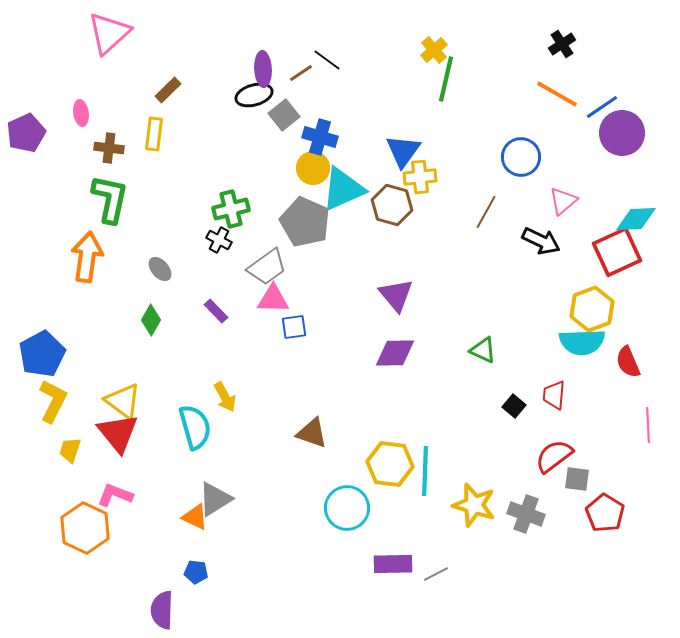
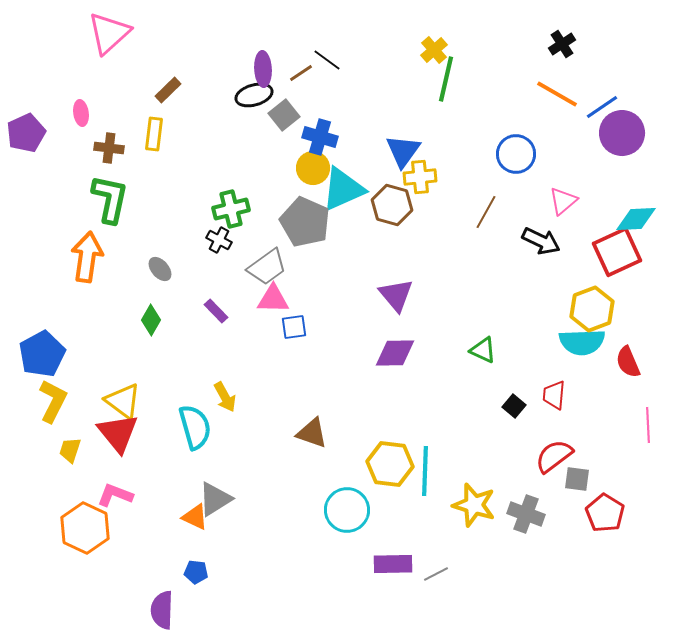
blue circle at (521, 157): moved 5 px left, 3 px up
cyan circle at (347, 508): moved 2 px down
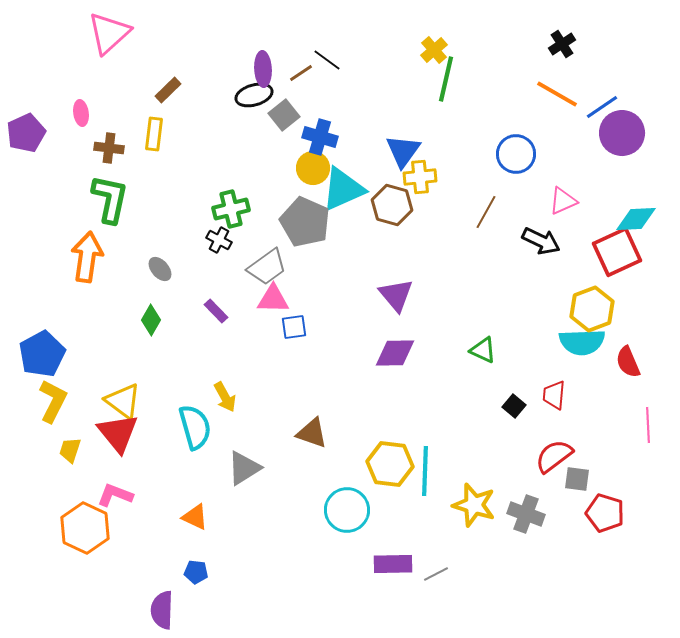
pink triangle at (563, 201): rotated 16 degrees clockwise
gray triangle at (215, 499): moved 29 px right, 31 px up
red pentagon at (605, 513): rotated 15 degrees counterclockwise
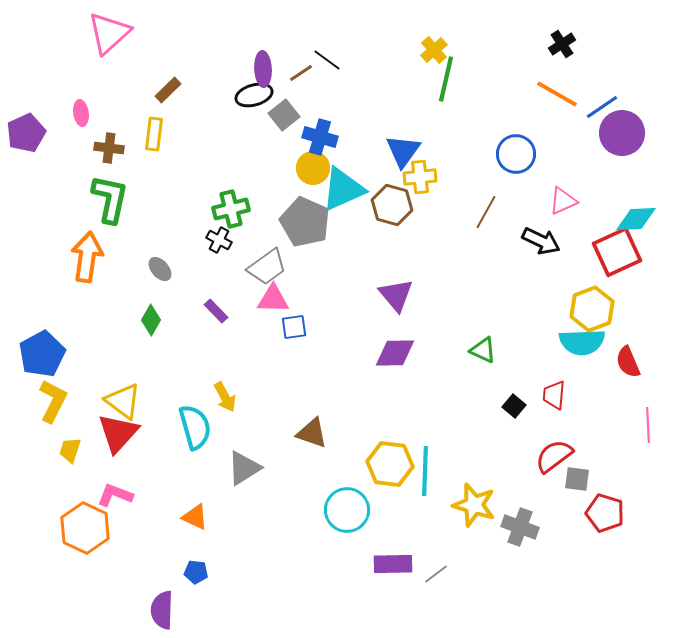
red triangle at (118, 433): rotated 21 degrees clockwise
gray cross at (526, 514): moved 6 px left, 13 px down
gray line at (436, 574): rotated 10 degrees counterclockwise
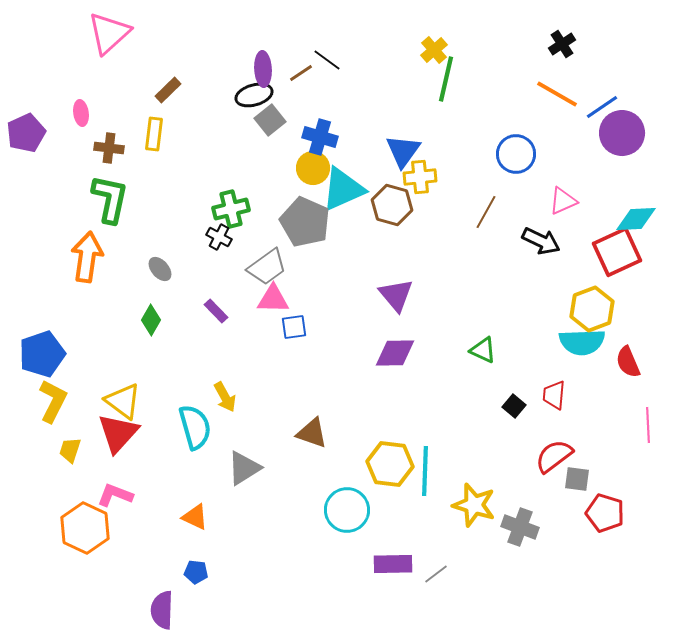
gray square at (284, 115): moved 14 px left, 5 px down
black cross at (219, 240): moved 3 px up
blue pentagon at (42, 354): rotated 9 degrees clockwise
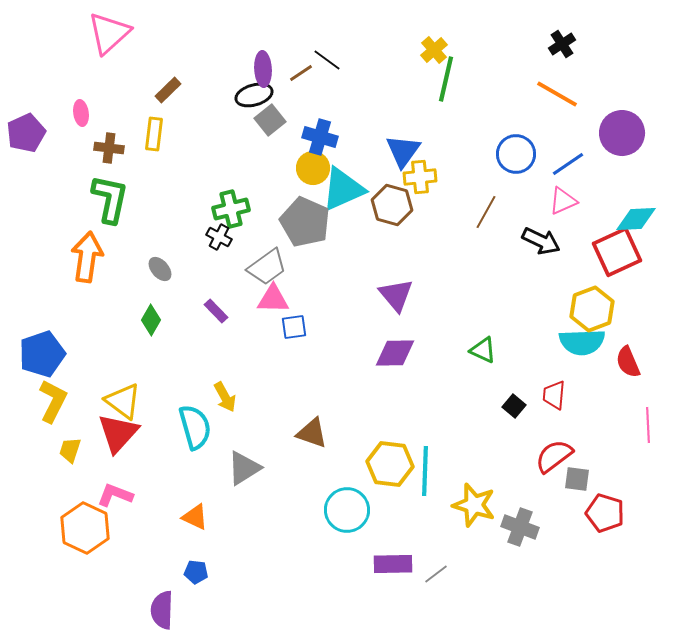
blue line at (602, 107): moved 34 px left, 57 px down
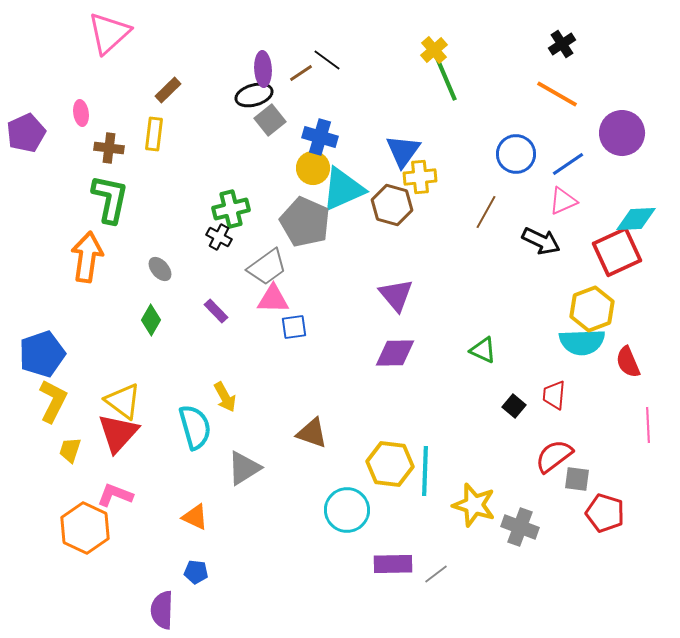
green line at (446, 79): rotated 36 degrees counterclockwise
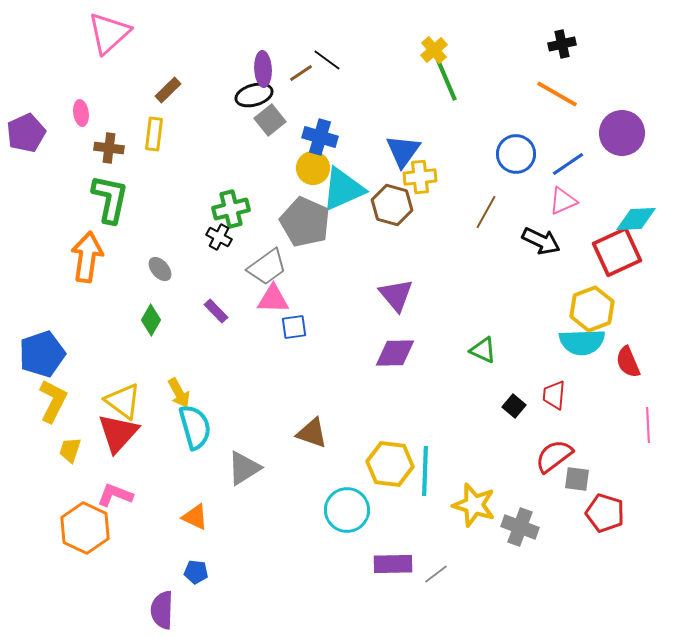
black cross at (562, 44): rotated 20 degrees clockwise
yellow arrow at (225, 397): moved 46 px left, 4 px up
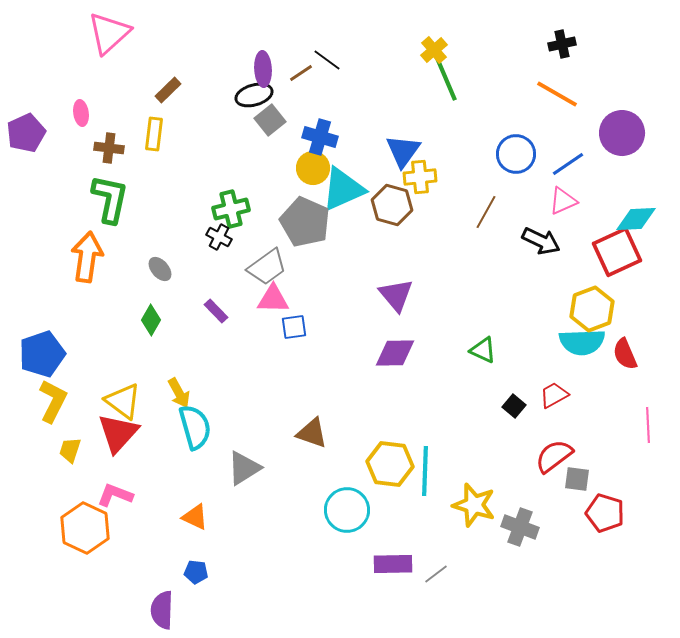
red semicircle at (628, 362): moved 3 px left, 8 px up
red trapezoid at (554, 395): rotated 56 degrees clockwise
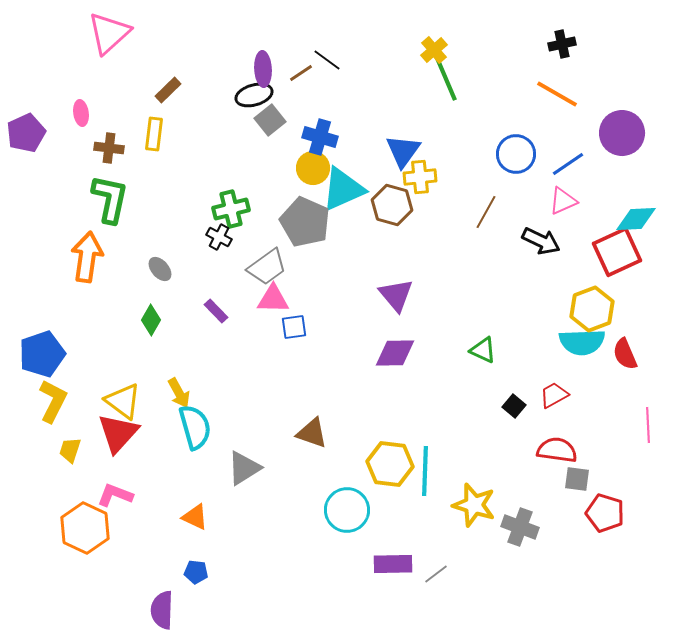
red semicircle at (554, 456): moved 3 px right, 6 px up; rotated 45 degrees clockwise
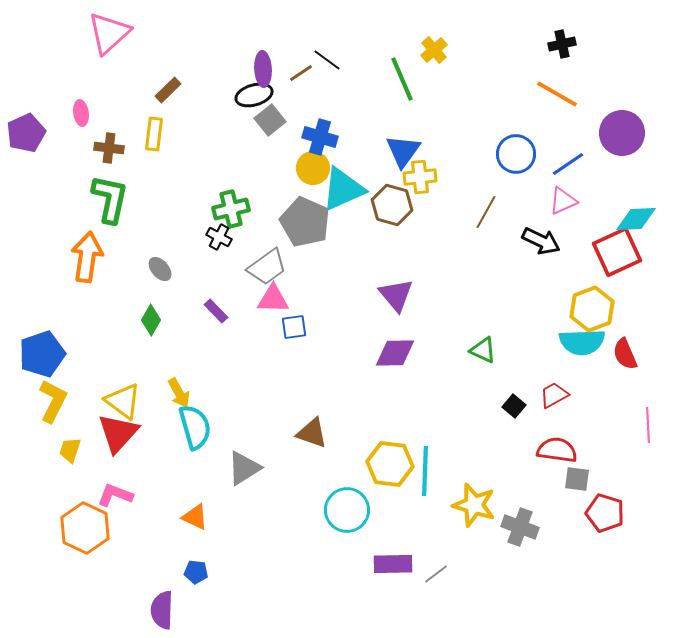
green line at (446, 79): moved 44 px left
